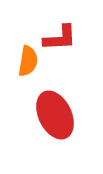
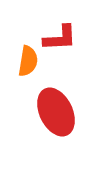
red ellipse: moved 1 px right, 3 px up
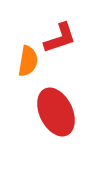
red L-shape: rotated 15 degrees counterclockwise
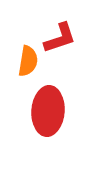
red ellipse: moved 8 px left, 1 px up; rotated 30 degrees clockwise
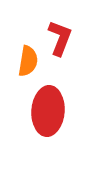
red L-shape: rotated 51 degrees counterclockwise
